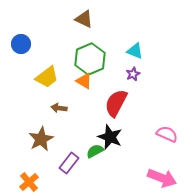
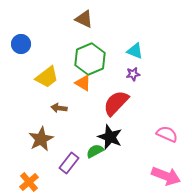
purple star: rotated 16 degrees clockwise
orange triangle: moved 1 px left, 2 px down
red semicircle: rotated 16 degrees clockwise
pink arrow: moved 4 px right, 2 px up
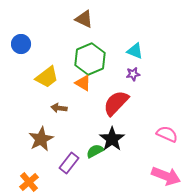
black star: moved 2 px right, 2 px down; rotated 15 degrees clockwise
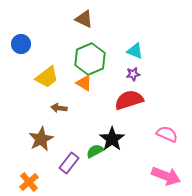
orange triangle: moved 1 px right
red semicircle: moved 13 px right, 3 px up; rotated 28 degrees clockwise
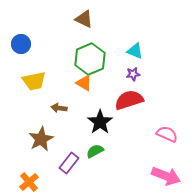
yellow trapezoid: moved 13 px left, 4 px down; rotated 25 degrees clockwise
black star: moved 12 px left, 17 px up
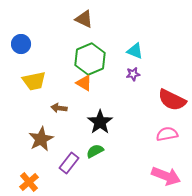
red semicircle: moved 43 px right; rotated 136 degrees counterclockwise
pink semicircle: rotated 35 degrees counterclockwise
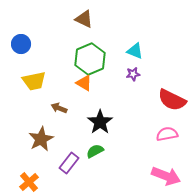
brown arrow: rotated 14 degrees clockwise
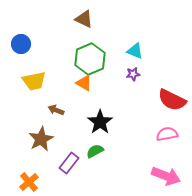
brown arrow: moved 3 px left, 2 px down
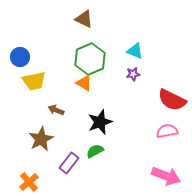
blue circle: moved 1 px left, 13 px down
black star: rotated 15 degrees clockwise
pink semicircle: moved 3 px up
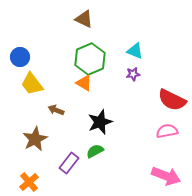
yellow trapezoid: moved 2 px left, 3 px down; rotated 65 degrees clockwise
brown star: moved 6 px left
